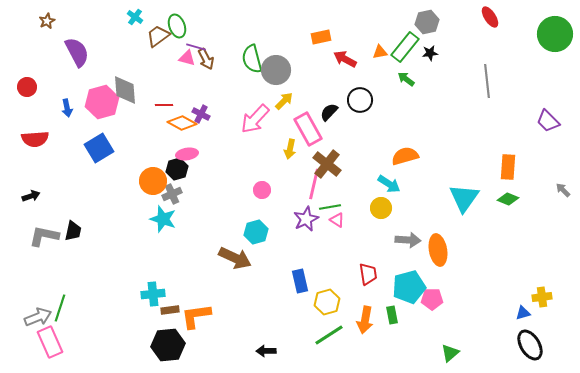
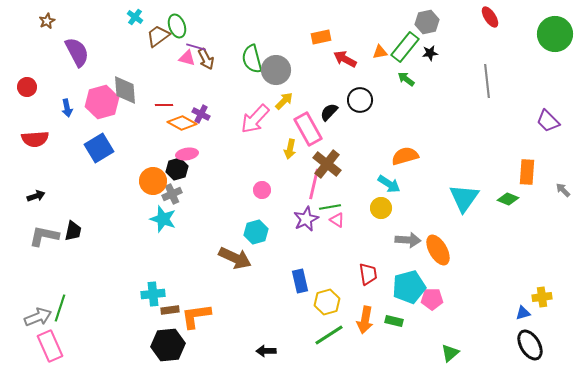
orange rectangle at (508, 167): moved 19 px right, 5 px down
black arrow at (31, 196): moved 5 px right
orange ellipse at (438, 250): rotated 20 degrees counterclockwise
green rectangle at (392, 315): moved 2 px right, 6 px down; rotated 66 degrees counterclockwise
pink rectangle at (50, 342): moved 4 px down
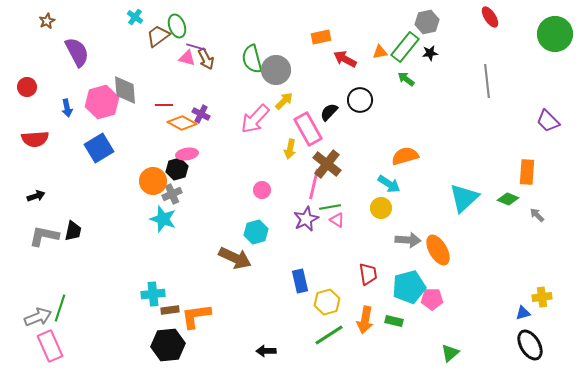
gray arrow at (563, 190): moved 26 px left, 25 px down
cyan triangle at (464, 198): rotated 12 degrees clockwise
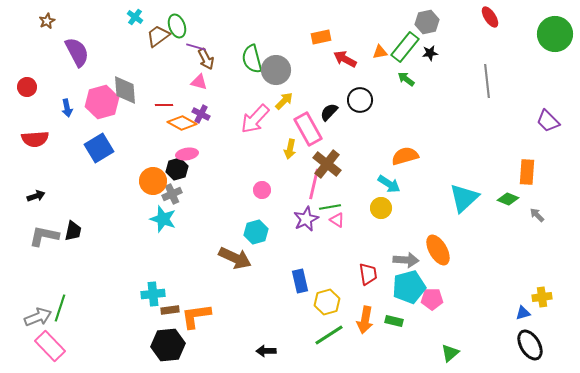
pink triangle at (187, 58): moved 12 px right, 24 px down
gray arrow at (408, 240): moved 2 px left, 20 px down
pink rectangle at (50, 346): rotated 20 degrees counterclockwise
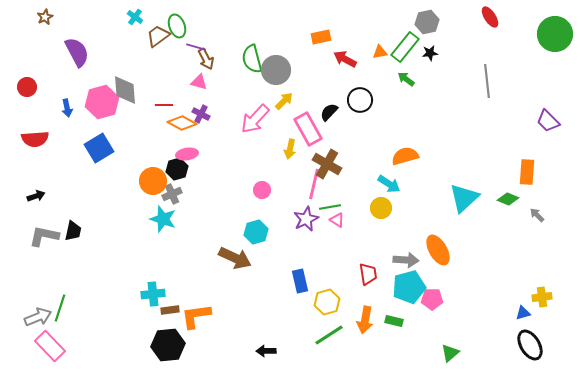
brown star at (47, 21): moved 2 px left, 4 px up
brown cross at (327, 164): rotated 8 degrees counterclockwise
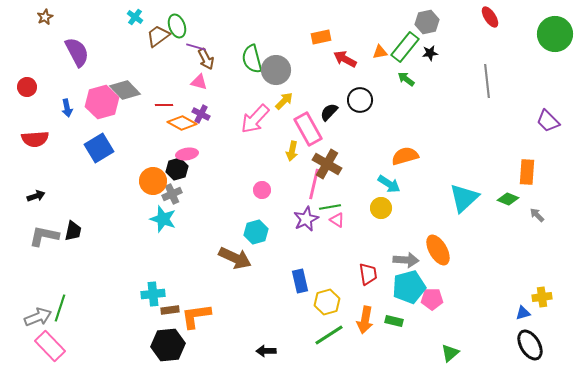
gray diamond at (125, 90): rotated 40 degrees counterclockwise
yellow arrow at (290, 149): moved 2 px right, 2 px down
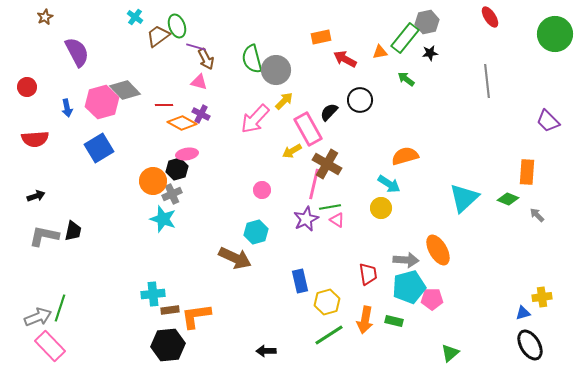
green rectangle at (405, 47): moved 9 px up
yellow arrow at (292, 151): rotated 48 degrees clockwise
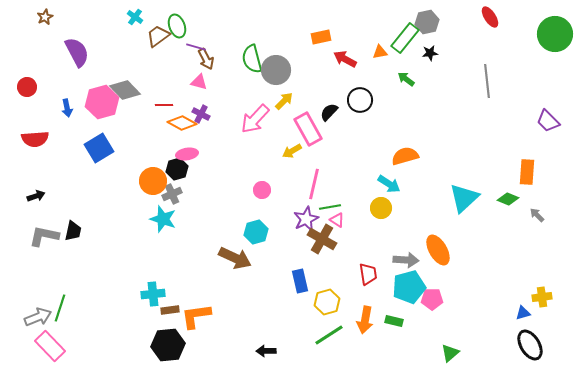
brown cross at (327, 164): moved 5 px left, 75 px down
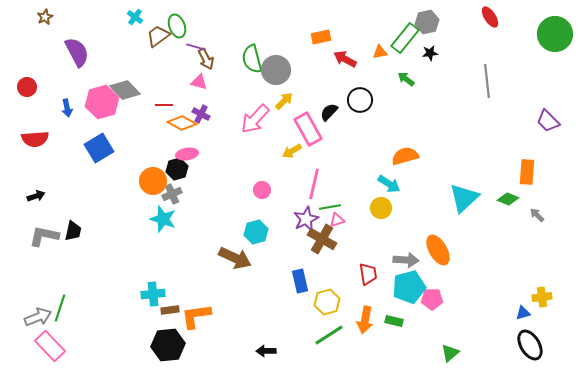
pink triangle at (337, 220): rotated 49 degrees counterclockwise
